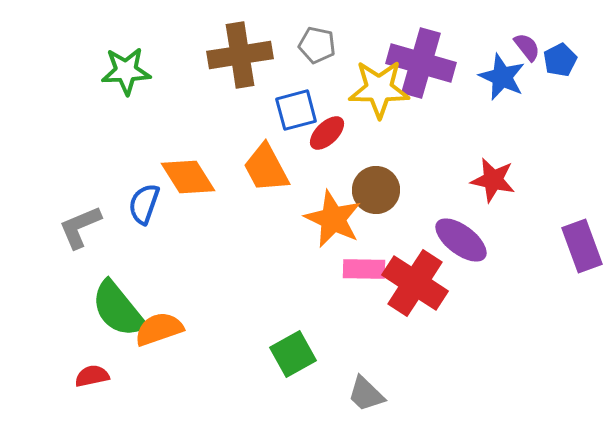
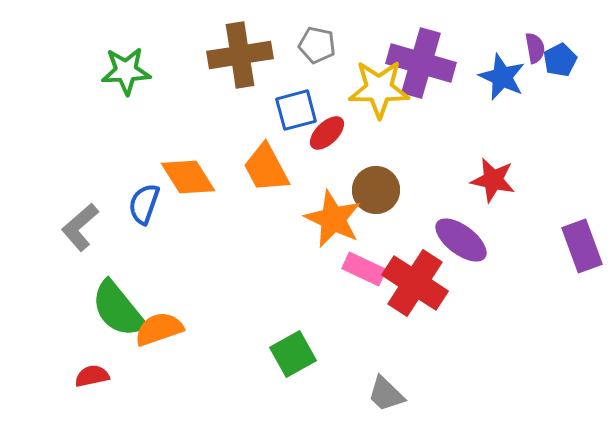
purple semicircle: moved 8 px right, 1 px down; rotated 28 degrees clockwise
gray L-shape: rotated 18 degrees counterclockwise
pink rectangle: rotated 24 degrees clockwise
gray trapezoid: moved 20 px right
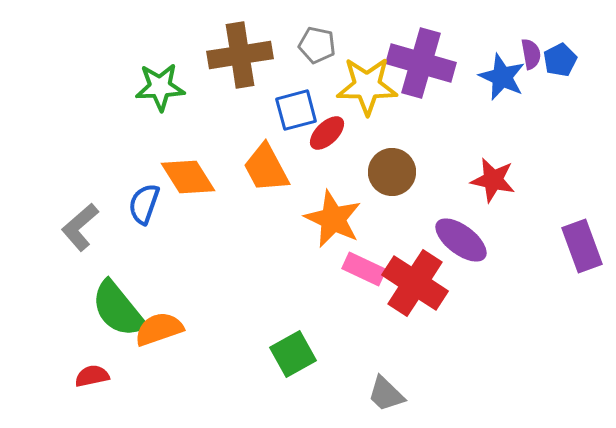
purple semicircle: moved 4 px left, 6 px down
green star: moved 34 px right, 16 px down
yellow star: moved 12 px left, 3 px up
brown circle: moved 16 px right, 18 px up
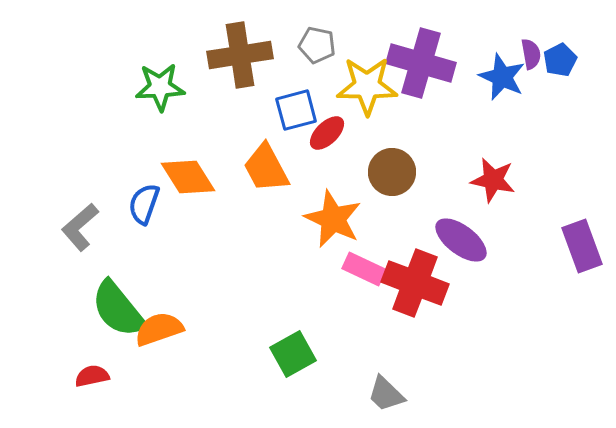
red cross: rotated 12 degrees counterclockwise
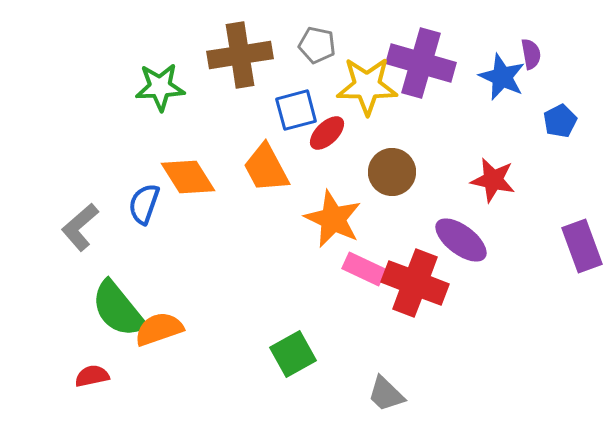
blue pentagon: moved 61 px down
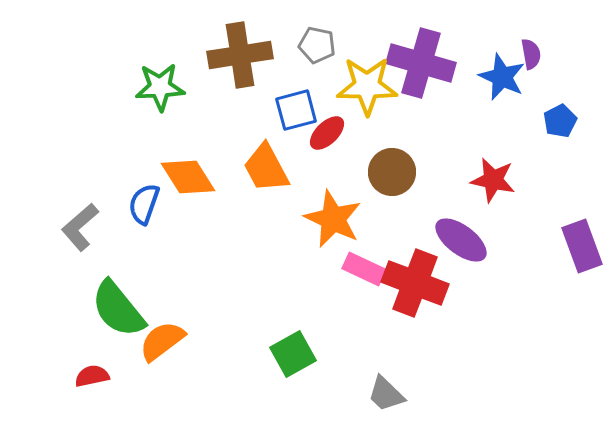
orange semicircle: moved 3 px right, 12 px down; rotated 18 degrees counterclockwise
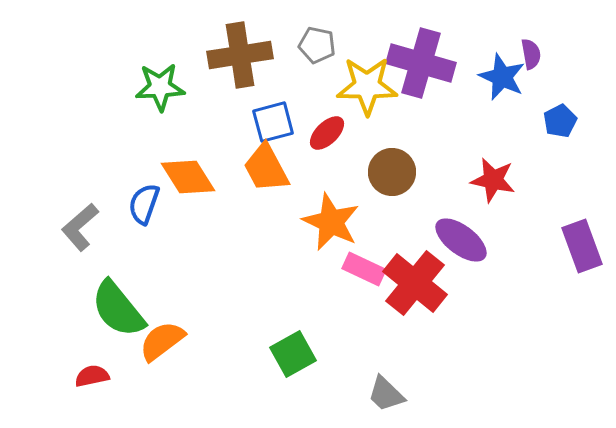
blue square: moved 23 px left, 12 px down
orange star: moved 2 px left, 3 px down
red cross: rotated 18 degrees clockwise
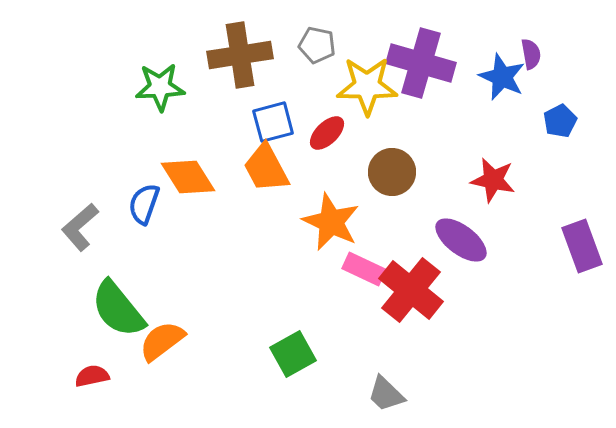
red cross: moved 4 px left, 7 px down
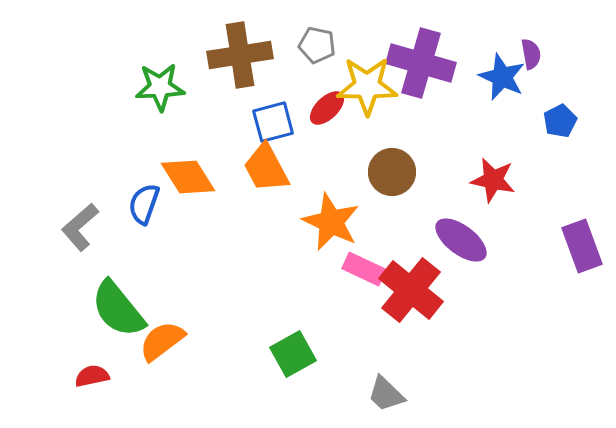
red ellipse: moved 25 px up
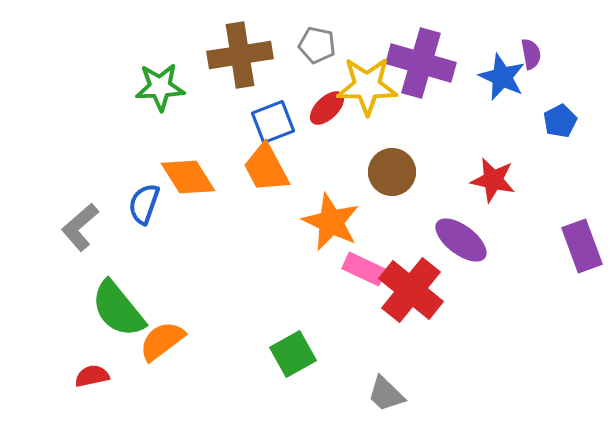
blue square: rotated 6 degrees counterclockwise
